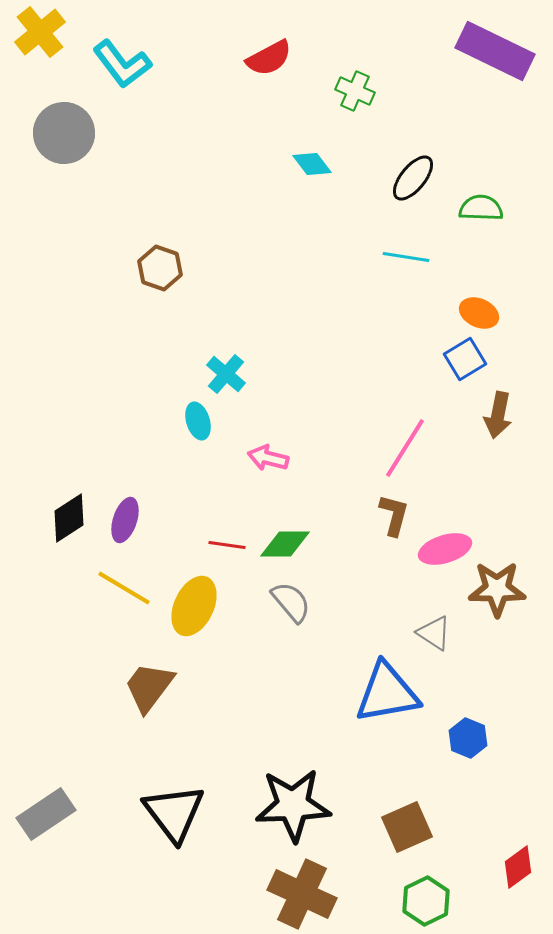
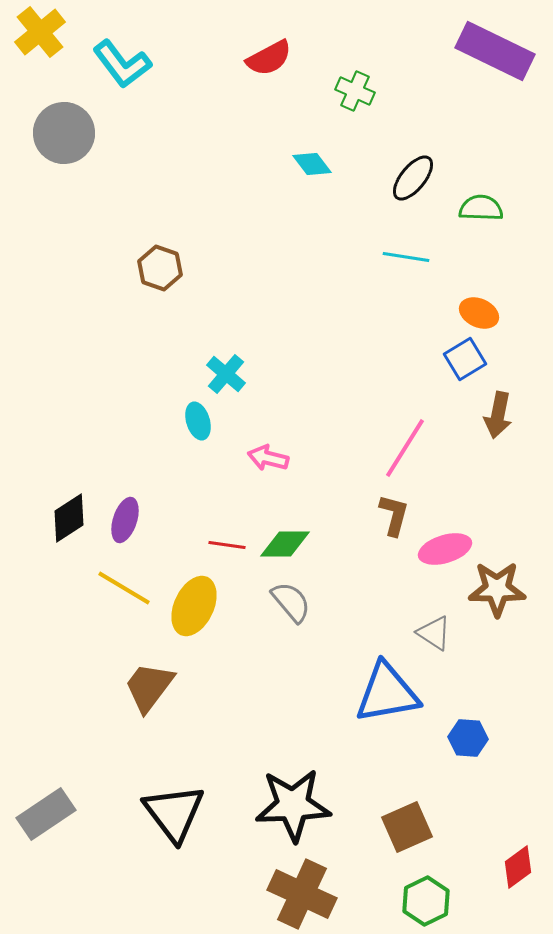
blue hexagon: rotated 18 degrees counterclockwise
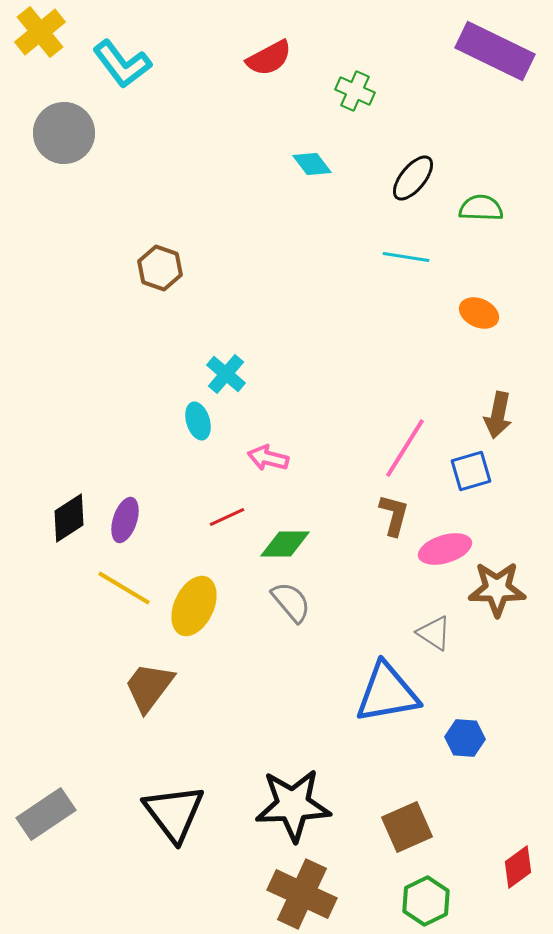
blue square: moved 6 px right, 112 px down; rotated 15 degrees clockwise
red line: moved 28 px up; rotated 33 degrees counterclockwise
blue hexagon: moved 3 px left
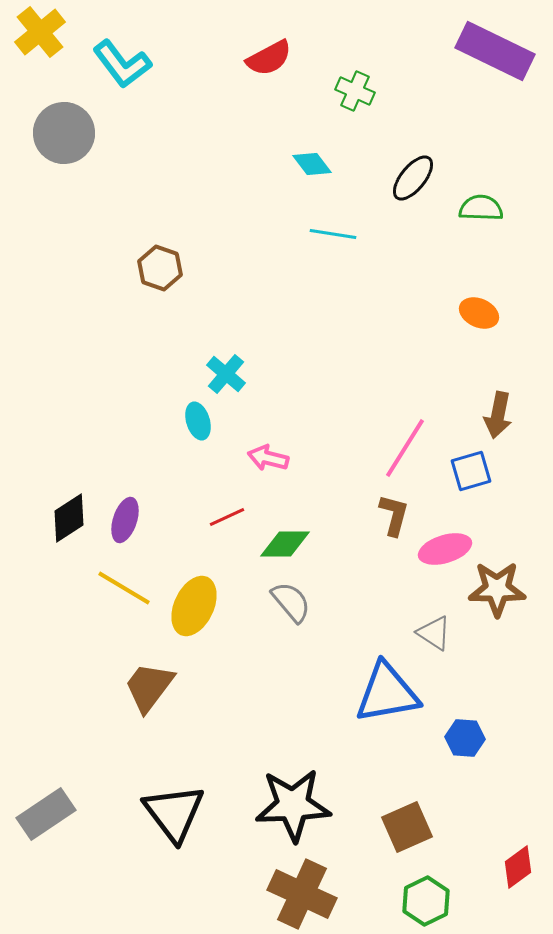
cyan line: moved 73 px left, 23 px up
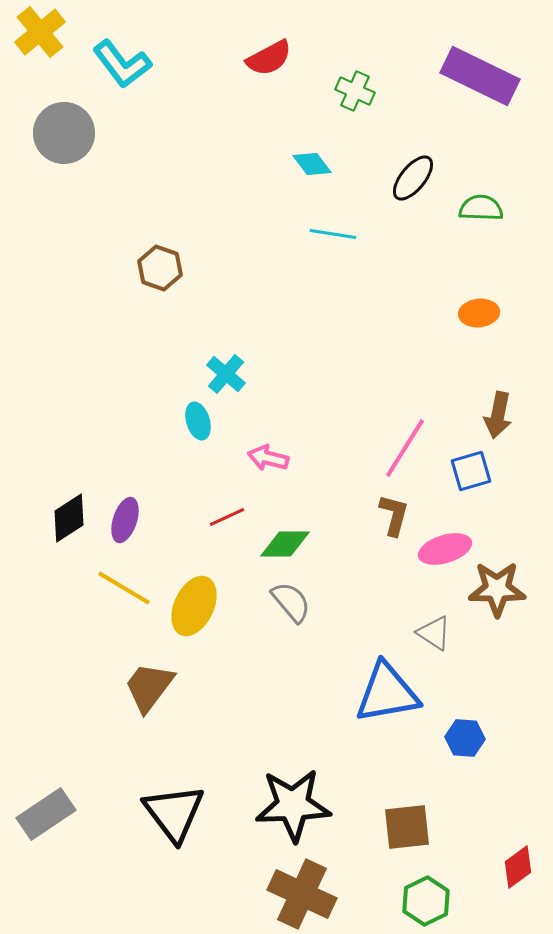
purple rectangle: moved 15 px left, 25 px down
orange ellipse: rotated 30 degrees counterclockwise
brown square: rotated 18 degrees clockwise
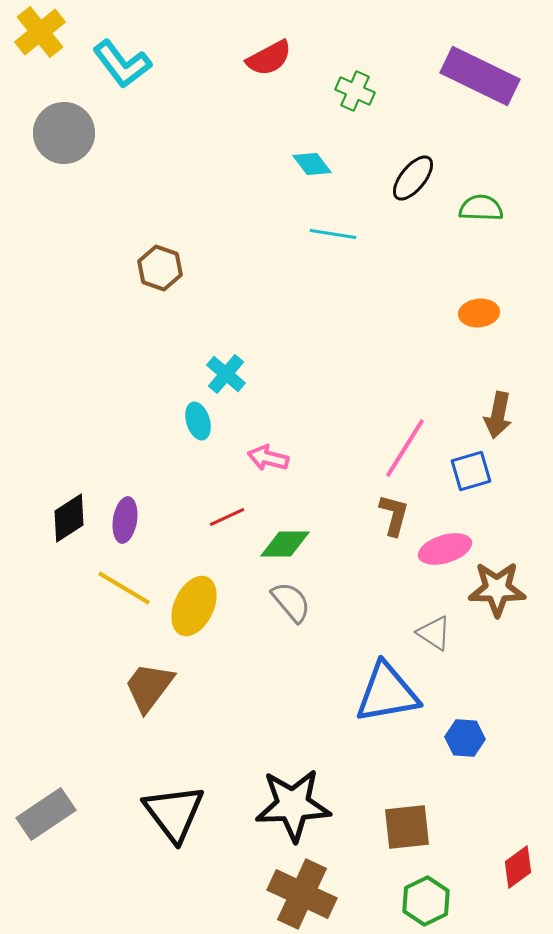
purple ellipse: rotated 9 degrees counterclockwise
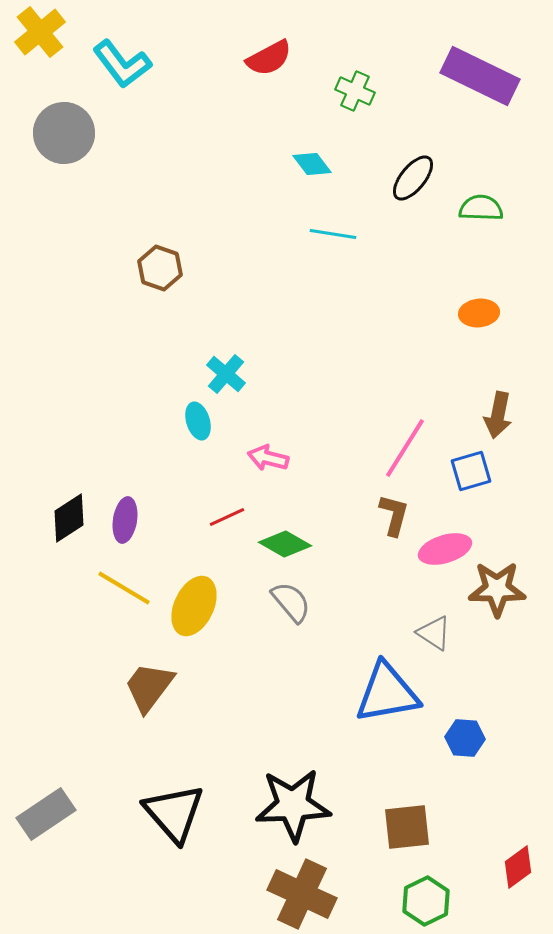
green diamond: rotated 30 degrees clockwise
black triangle: rotated 4 degrees counterclockwise
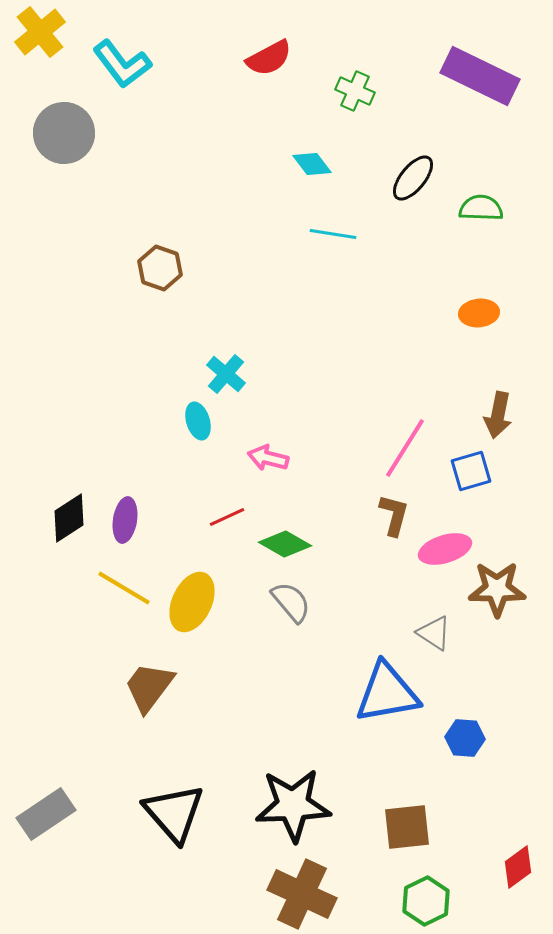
yellow ellipse: moved 2 px left, 4 px up
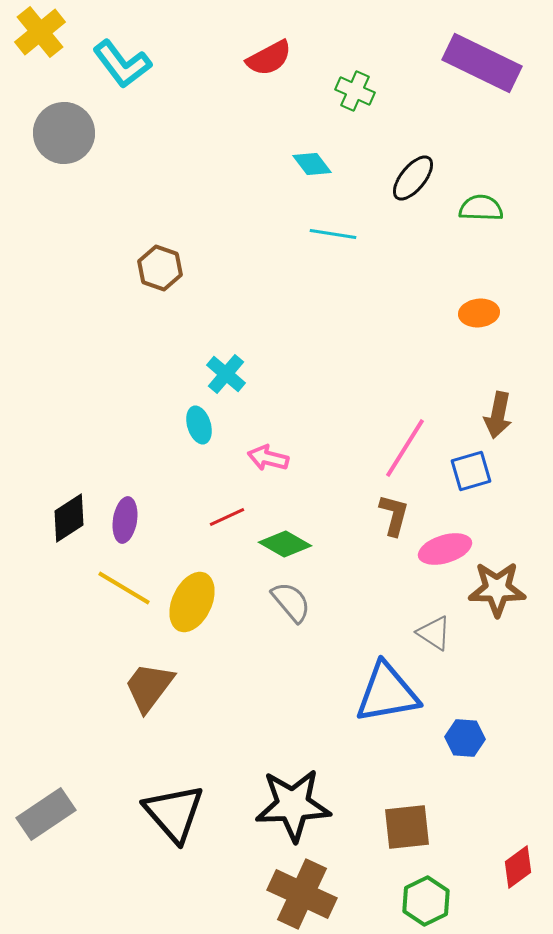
purple rectangle: moved 2 px right, 13 px up
cyan ellipse: moved 1 px right, 4 px down
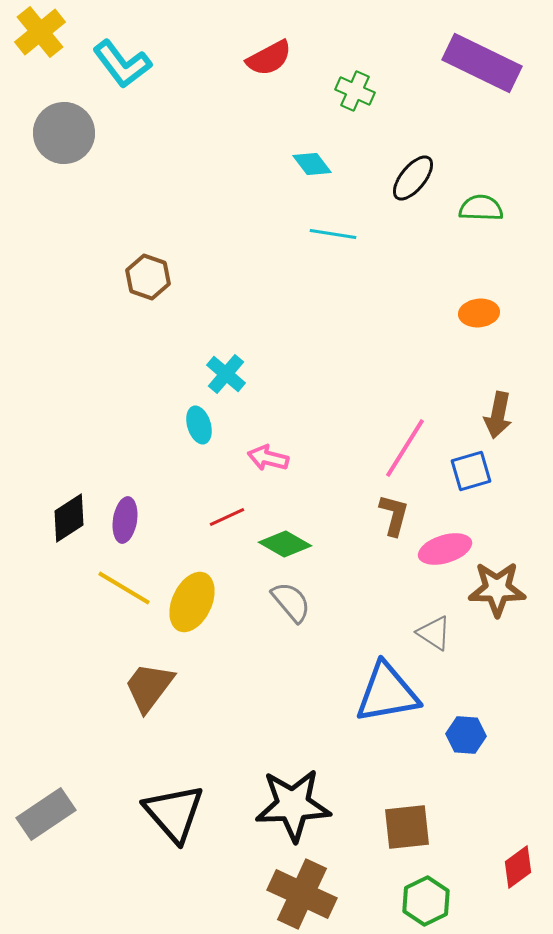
brown hexagon: moved 12 px left, 9 px down
blue hexagon: moved 1 px right, 3 px up
